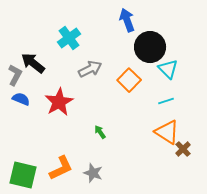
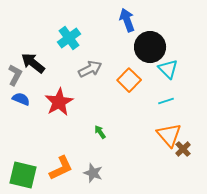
orange triangle: moved 2 px right, 3 px down; rotated 16 degrees clockwise
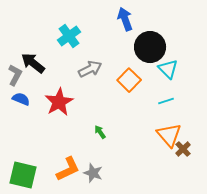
blue arrow: moved 2 px left, 1 px up
cyan cross: moved 2 px up
orange L-shape: moved 7 px right, 1 px down
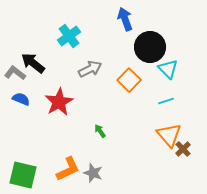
gray L-shape: moved 2 px up; rotated 80 degrees counterclockwise
green arrow: moved 1 px up
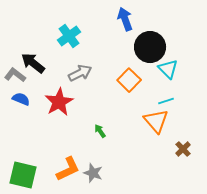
gray arrow: moved 10 px left, 4 px down
gray L-shape: moved 2 px down
orange triangle: moved 13 px left, 14 px up
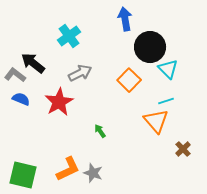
blue arrow: rotated 10 degrees clockwise
